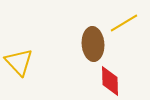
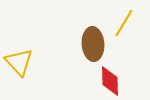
yellow line: rotated 28 degrees counterclockwise
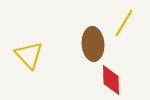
yellow triangle: moved 10 px right, 7 px up
red diamond: moved 1 px right, 1 px up
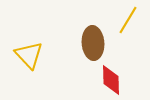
yellow line: moved 4 px right, 3 px up
brown ellipse: moved 1 px up
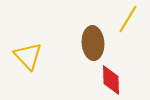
yellow line: moved 1 px up
yellow triangle: moved 1 px left, 1 px down
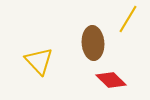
yellow triangle: moved 11 px right, 5 px down
red diamond: rotated 44 degrees counterclockwise
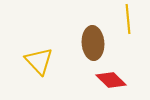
yellow line: rotated 36 degrees counterclockwise
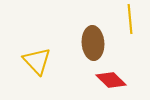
yellow line: moved 2 px right
yellow triangle: moved 2 px left
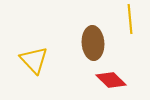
yellow triangle: moved 3 px left, 1 px up
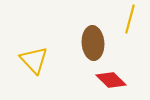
yellow line: rotated 20 degrees clockwise
